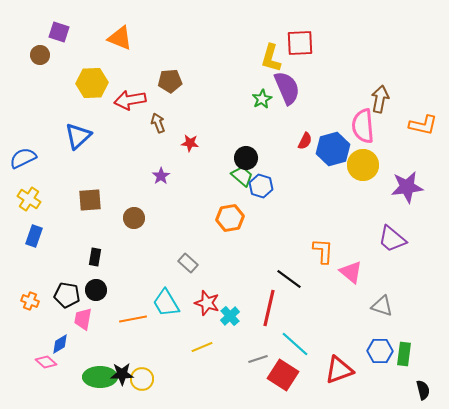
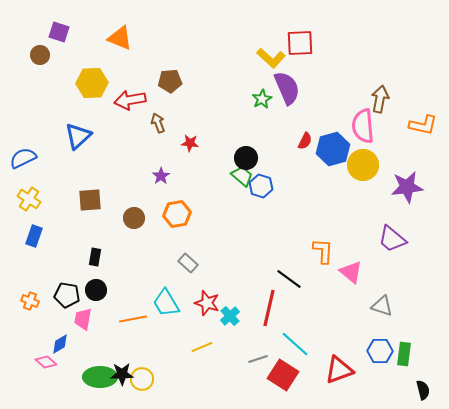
yellow L-shape at (271, 58): rotated 64 degrees counterclockwise
orange hexagon at (230, 218): moved 53 px left, 4 px up
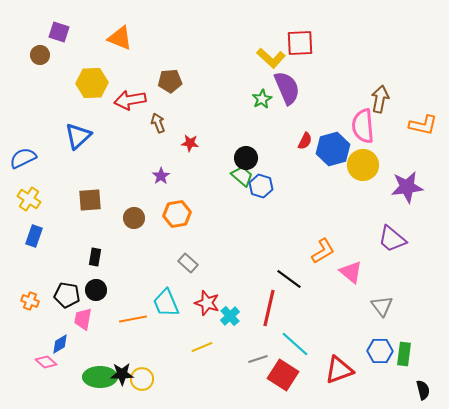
orange L-shape at (323, 251): rotated 56 degrees clockwise
cyan trapezoid at (166, 303): rotated 8 degrees clockwise
gray triangle at (382, 306): rotated 35 degrees clockwise
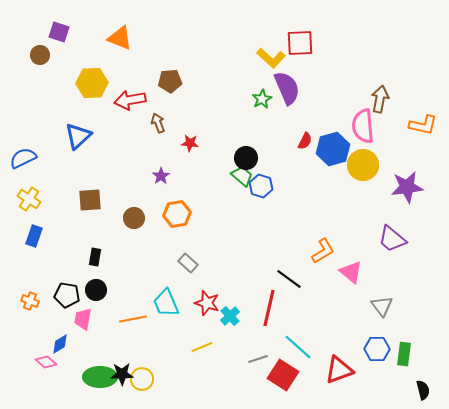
cyan line at (295, 344): moved 3 px right, 3 px down
blue hexagon at (380, 351): moved 3 px left, 2 px up
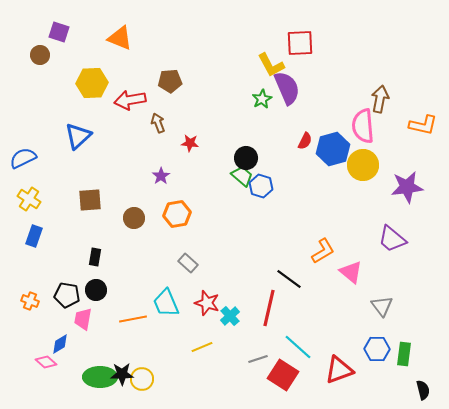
yellow L-shape at (271, 58): moved 7 px down; rotated 20 degrees clockwise
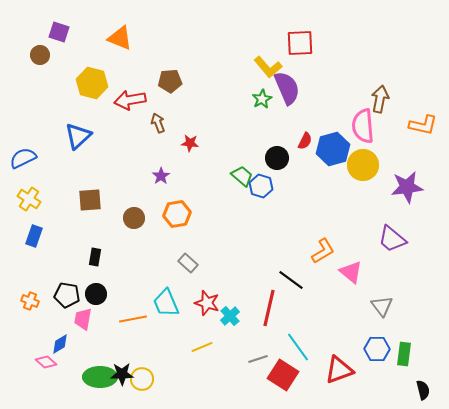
yellow L-shape at (271, 65): moved 3 px left, 2 px down; rotated 12 degrees counterclockwise
yellow hexagon at (92, 83): rotated 16 degrees clockwise
black circle at (246, 158): moved 31 px right
black line at (289, 279): moved 2 px right, 1 px down
black circle at (96, 290): moved 4 px down
cyan line at (298, 347): rotated 12 degrees clockwise
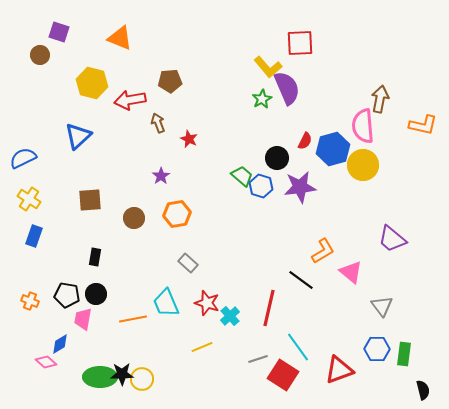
red star at (190, 143): moved 1 px left, 4 px up; rotated 18 degrees clockwise
purple star at (407, 187): moved 107 px left
black line at (291, 280): moved 10 px right
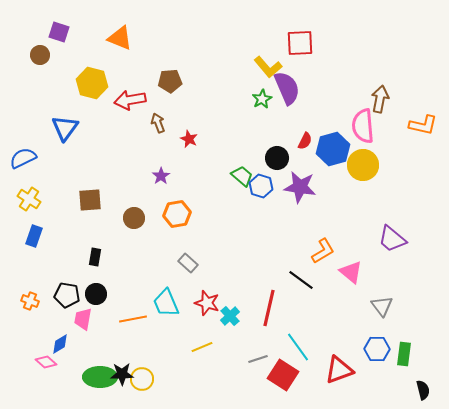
blue triangle at (78, 136): moved 13 px left, 8 px up; rotated 12 degrees counterclockwise
purple star at (300, 187): rotated 16 degrees clockwise
